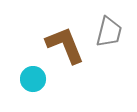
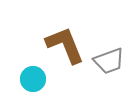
gray trapezoid: moved 29 px down; rotated 56 degrees clockwise
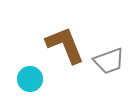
cyan circle: moved 3 px left
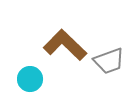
brown L-shape: rotated 24 degrees counterclockwise
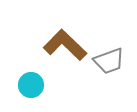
cyan circle: moved 1 px right, 6 px down
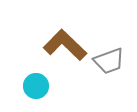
cyan circle: moved 5 px right, 1 px down
